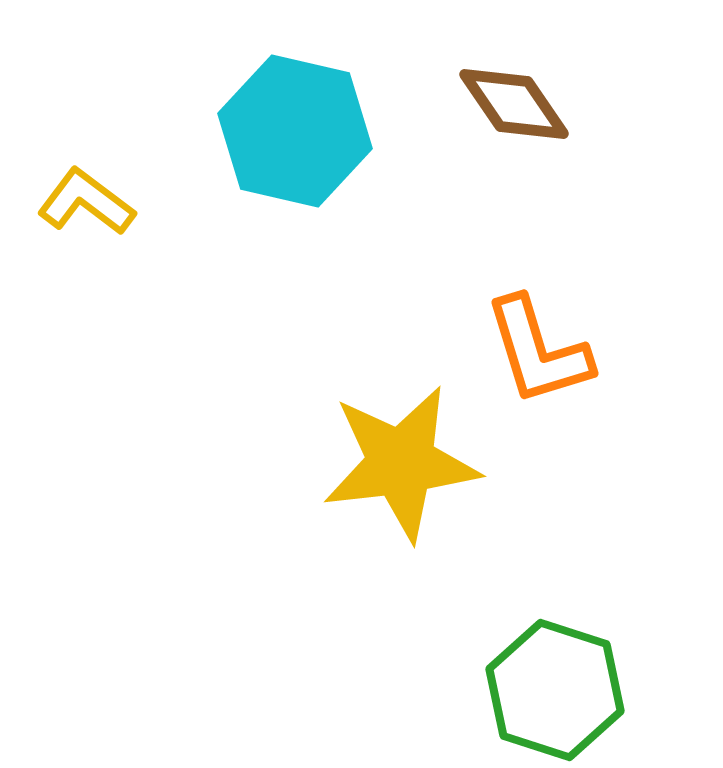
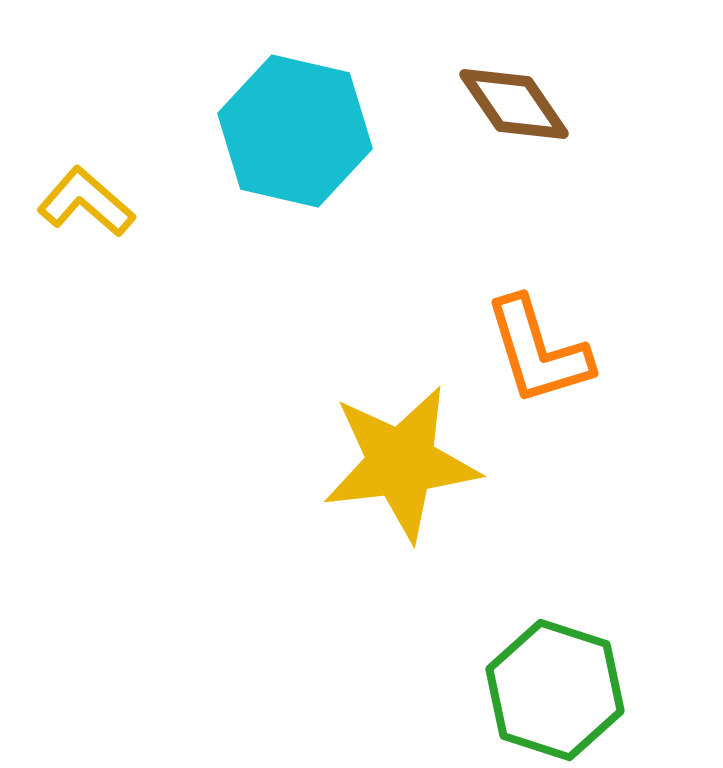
yellow L-shape: rotated 4 degrees clockwise
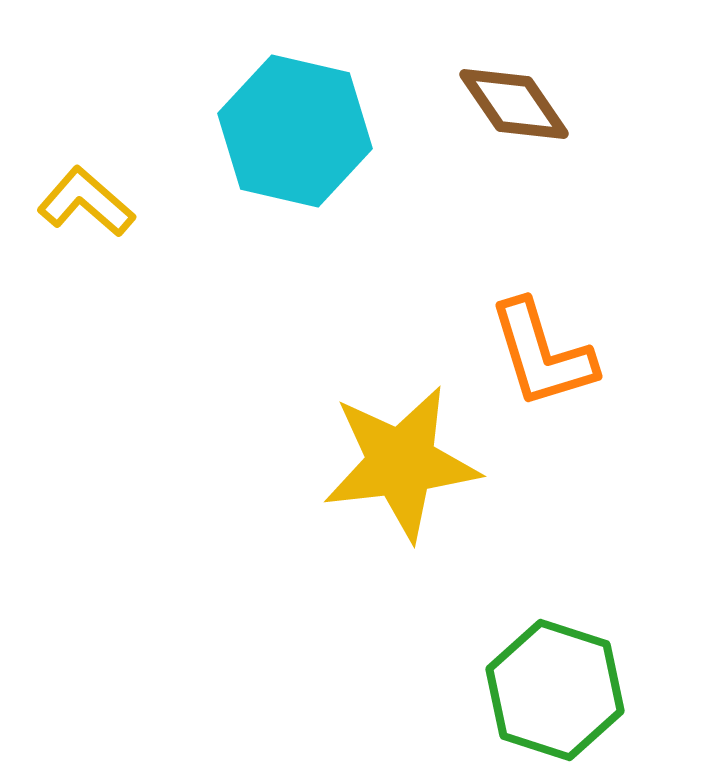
orange L-shape: moved 4 px right, 3 px down
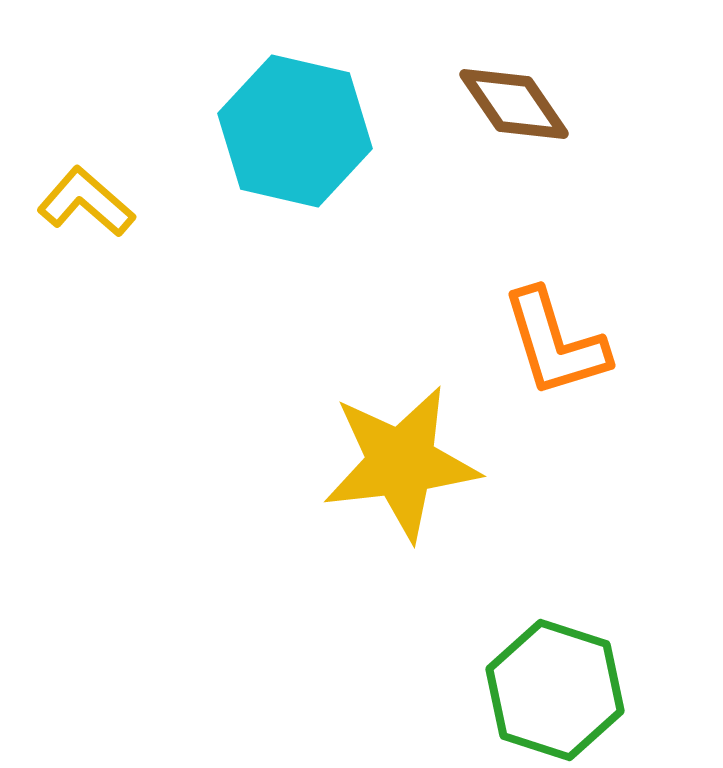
orange L-shape: moved 13 px right, 11 px up
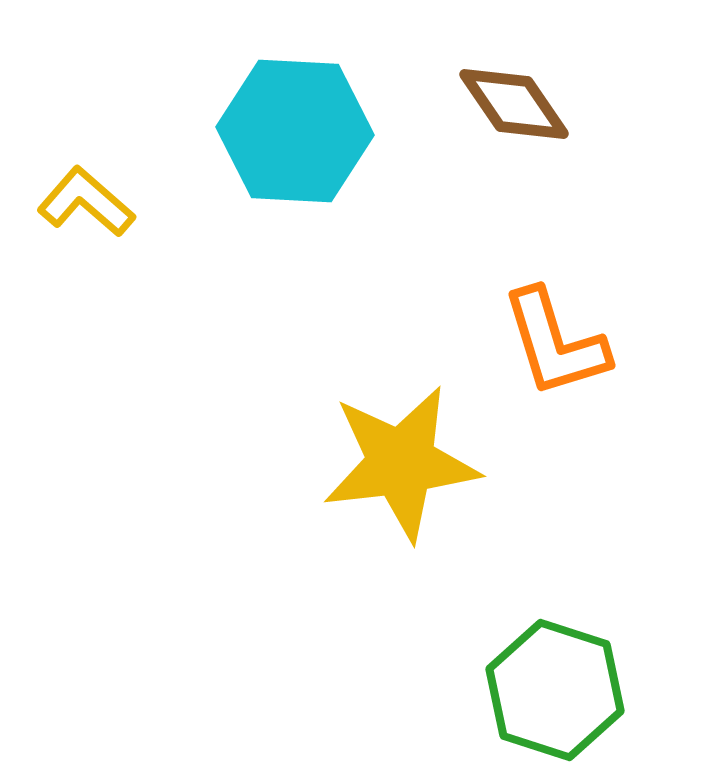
cyan hexagon: rotated 10 degrees counterclockwise
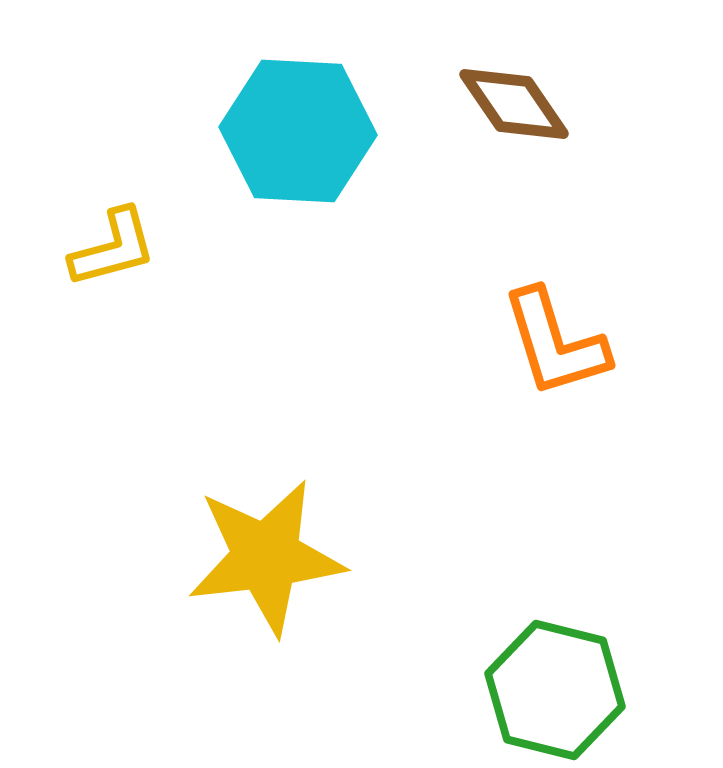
cyan hexagon: moved 3 px right
yellow L-shape: moved 27 px right, 46 px down; rotated 124 degrees clockwise
yellow star: moved 135 px left, 94 px down
green hexagon: rotated 4 degrees counterclockwise
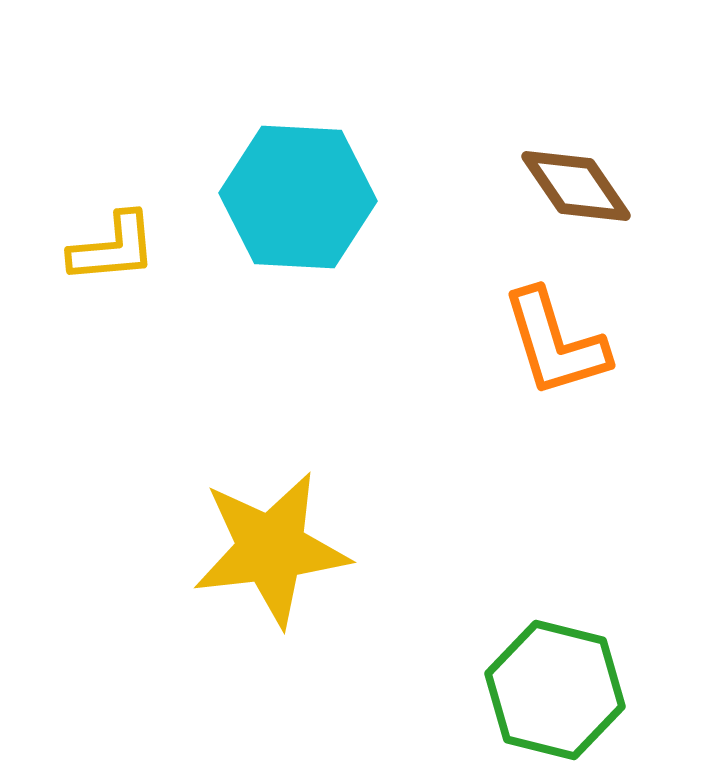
brown diamond: moved 62 px right, 82 px down
cyan hexagon: moved 66 px down
yellow L-shape: rotated 10 degrees clockwise
yellow star: moved 5 px right, 8 px up
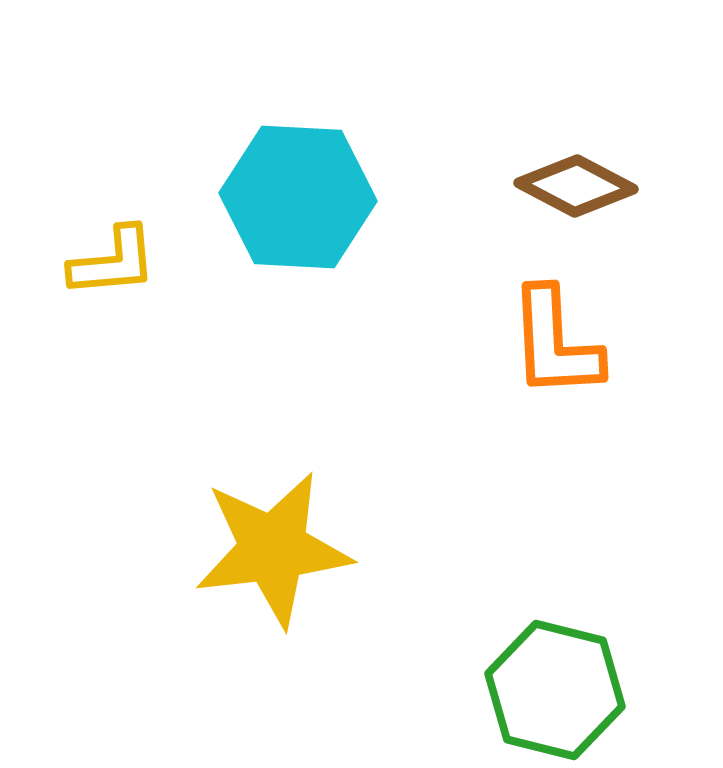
brown diamond: rotated 28 degrees counterclockwise
yellow L-shape: moved 14 px down
orange L-shape: rotated 14 degrees clockwise
yellow star: moved 2 px right
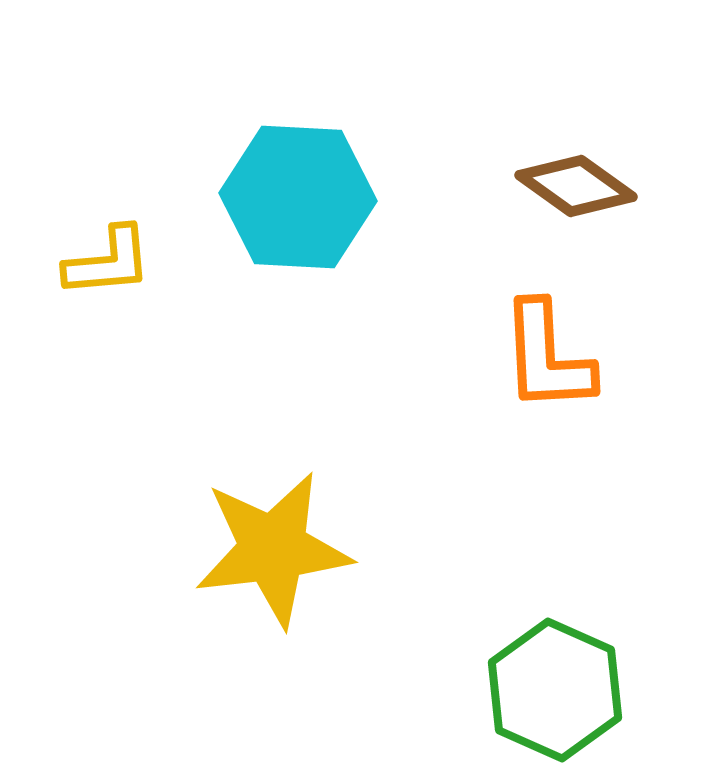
brown diamond: rotated 8 degrees clockwise
yellow L-shape: moved 5 px left
orange L-shape: moved 8 px left, 14 px down
green hexagon: rotated 10 degrees clockwise
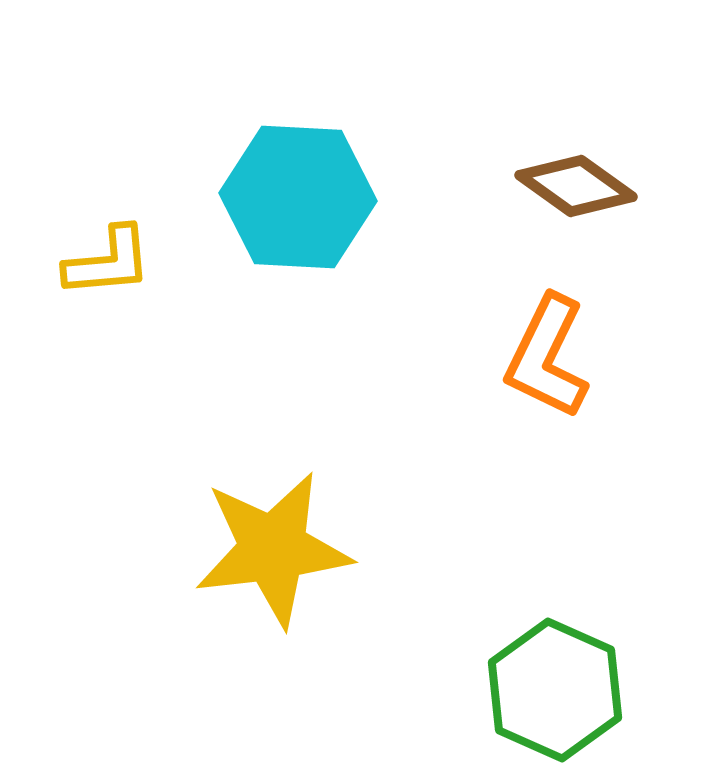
orange L-shape: rotated 29 degrees clockwise
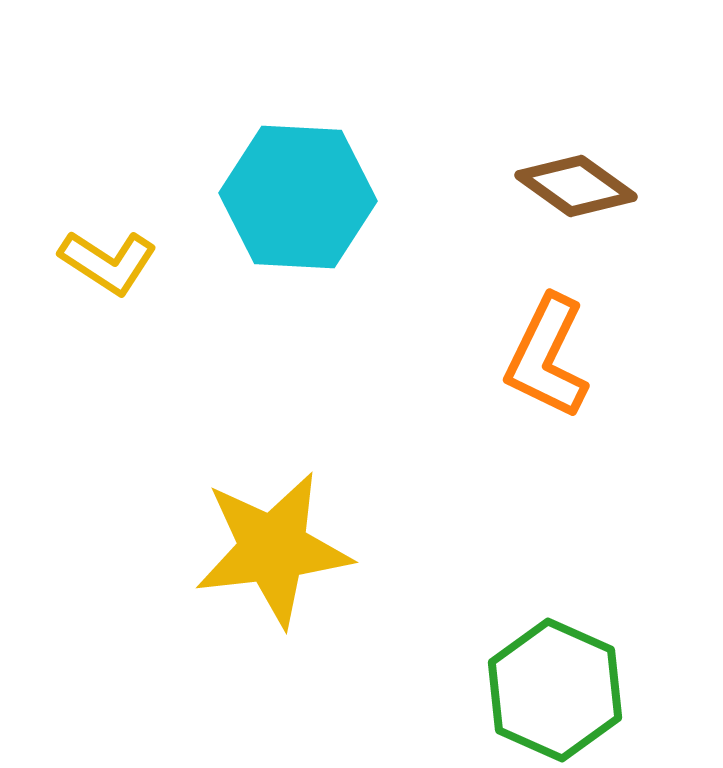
yellow L-shape: rotated 38 degrees clockwise
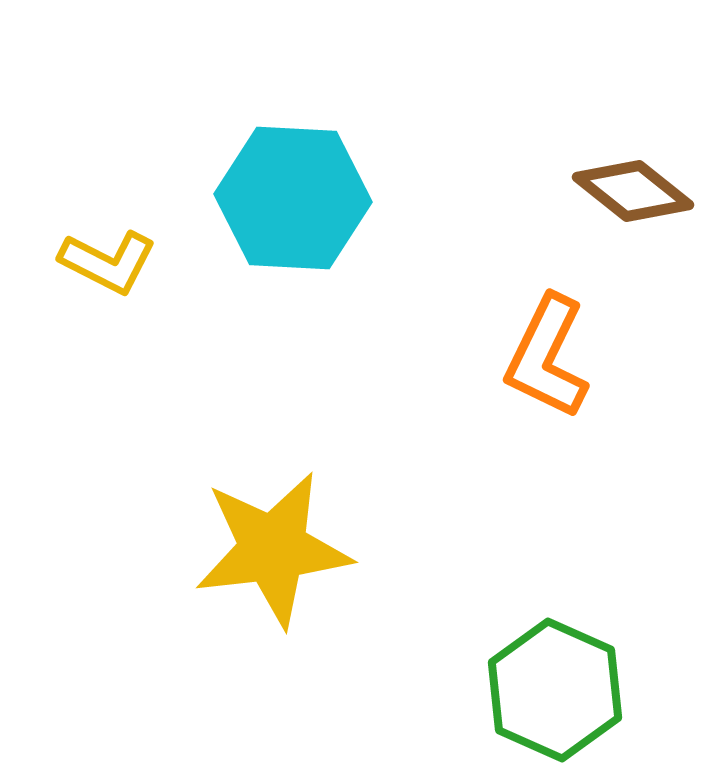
brown diamond: moved 57 px right, 5 px down; rotated 3 degrees clockwise
cyan hexagon: moved 5 px left, 1 px down
yellow L-shape: rotated 6 degrees counterclockwise
